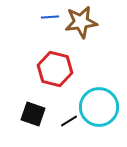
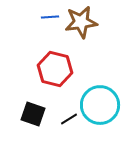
cyan circle: moved 1 px right, 2 px up
black line: moved 2 px up
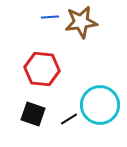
red hexagon: moved 13 px left; rotated 8 degrees counterclockwise
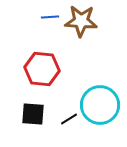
brown star: moved 1 px up; rotated 12 degrees clockwise
black square: rotated 15 degrees counterclockwise
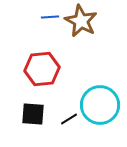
brown star: rotated 24 degrees clockwise
red hexagon: rotated 12 degrees counterclockwise
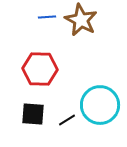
blue line: moved 3 px left
brown star: moved 1 px up
red hexagon: moved 2 px left; rotated 8 degrees clockwise
black line: moved 2 px left, 1 px down
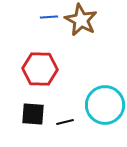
blue line: moved 2 px right
cyan circle: moved 5 px right
black line: moved 2 px left, 2 px down; rotated 18 degrees clockwise
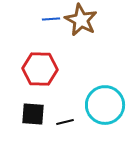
blue line: moved 2 px right, 2 px down
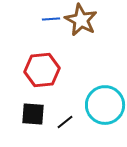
red hexagon: moved 2 px right, 1 px down; rotated 8 degrees counterclockwise
black line: rotated 24 degrees counterclockwise
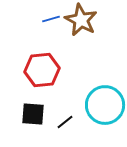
blue line: rotated 12 degrees counterclockwise
